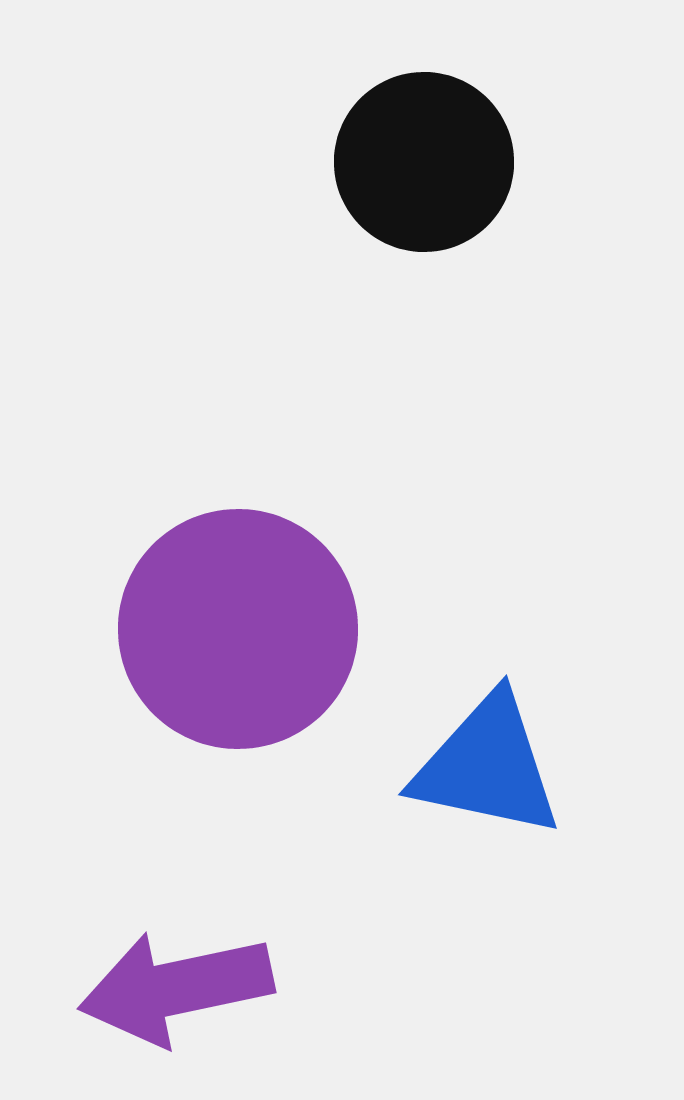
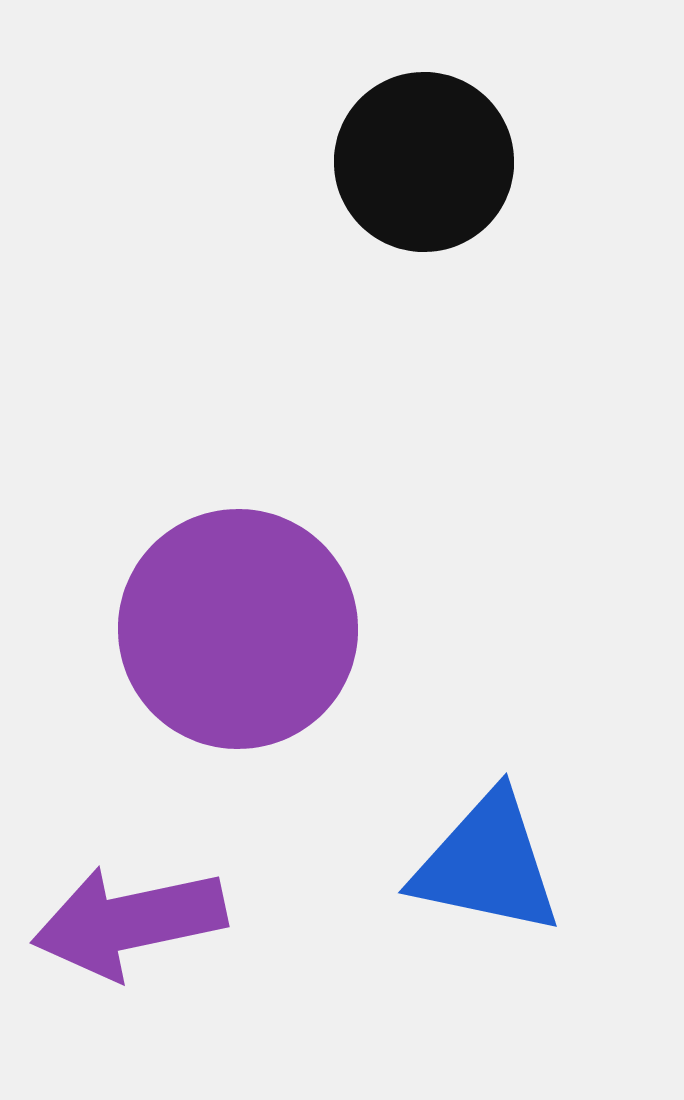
blue triangle: moved 98 px down
purple arrow: moved 47 px left, 66 px up
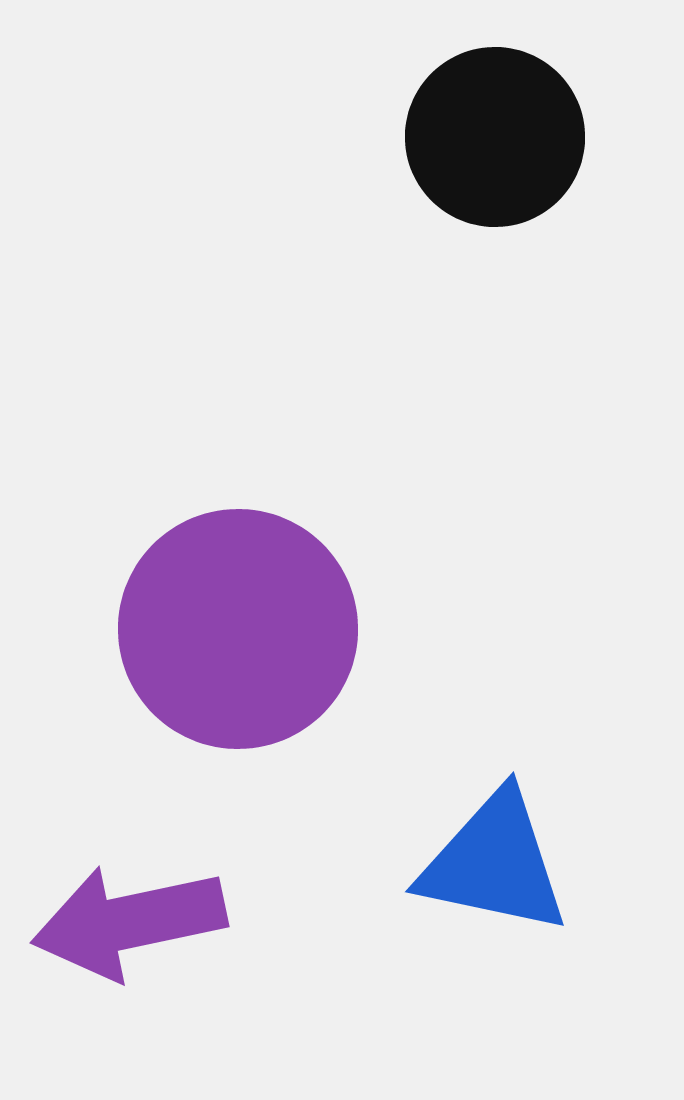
black circle: moved 71 px right, 25 px up
blue triangle: moved 7 px right, 1 px up
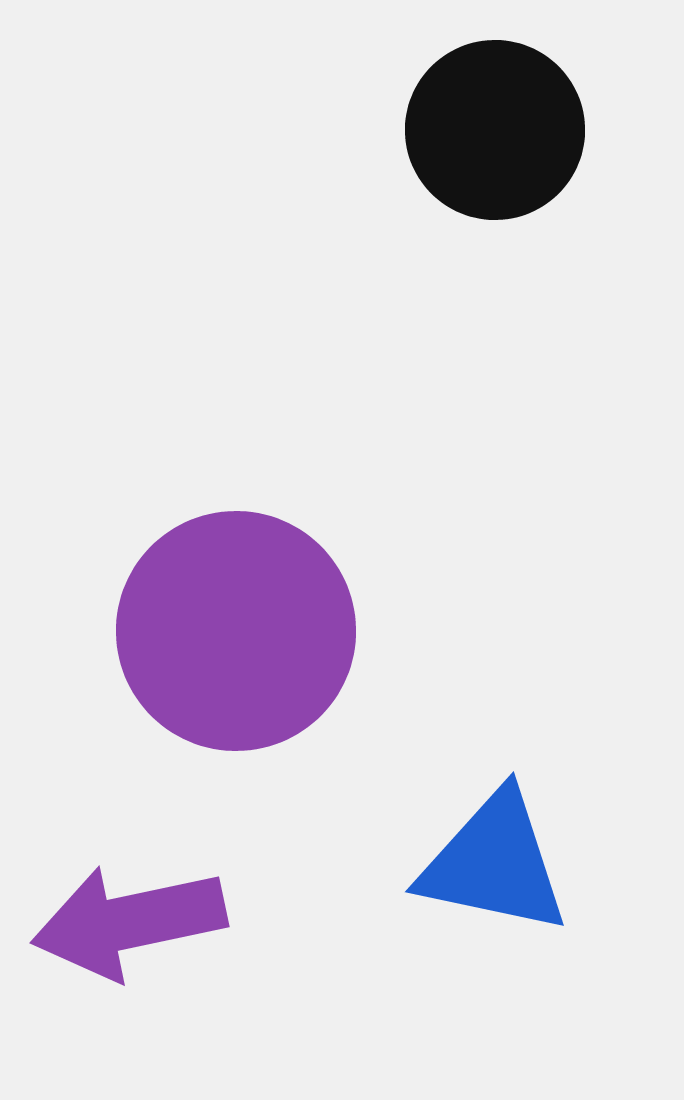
black circle: moved 7 px up
purple circle: moved 2 px left, 2 px down
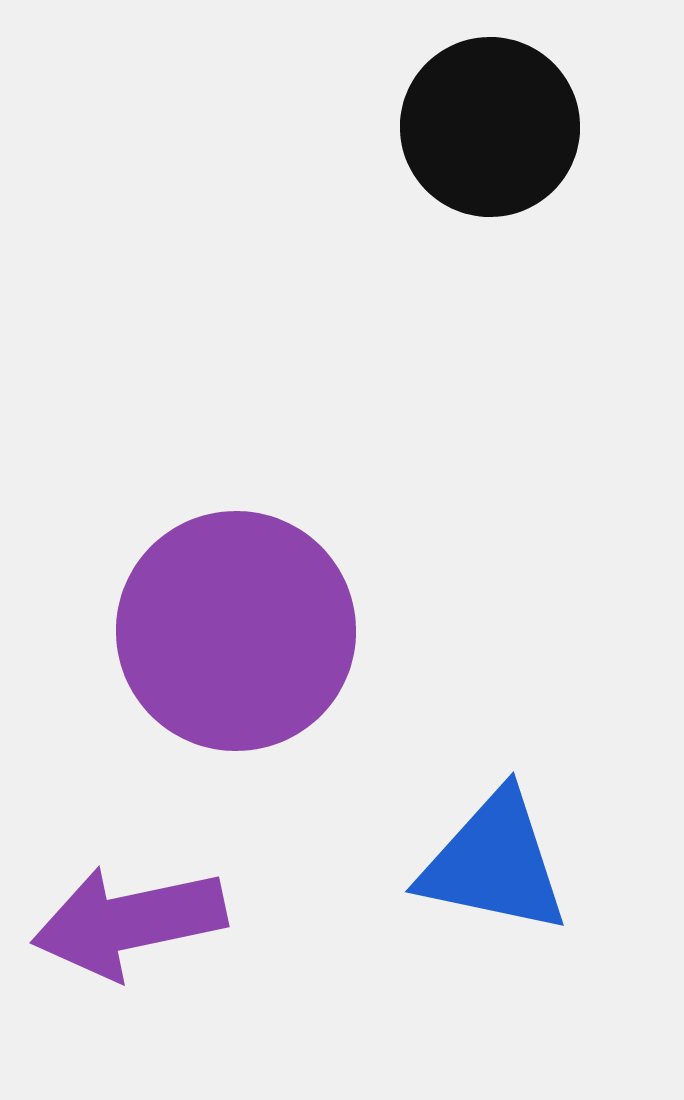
black circle: moved 5 px left, 3 px up
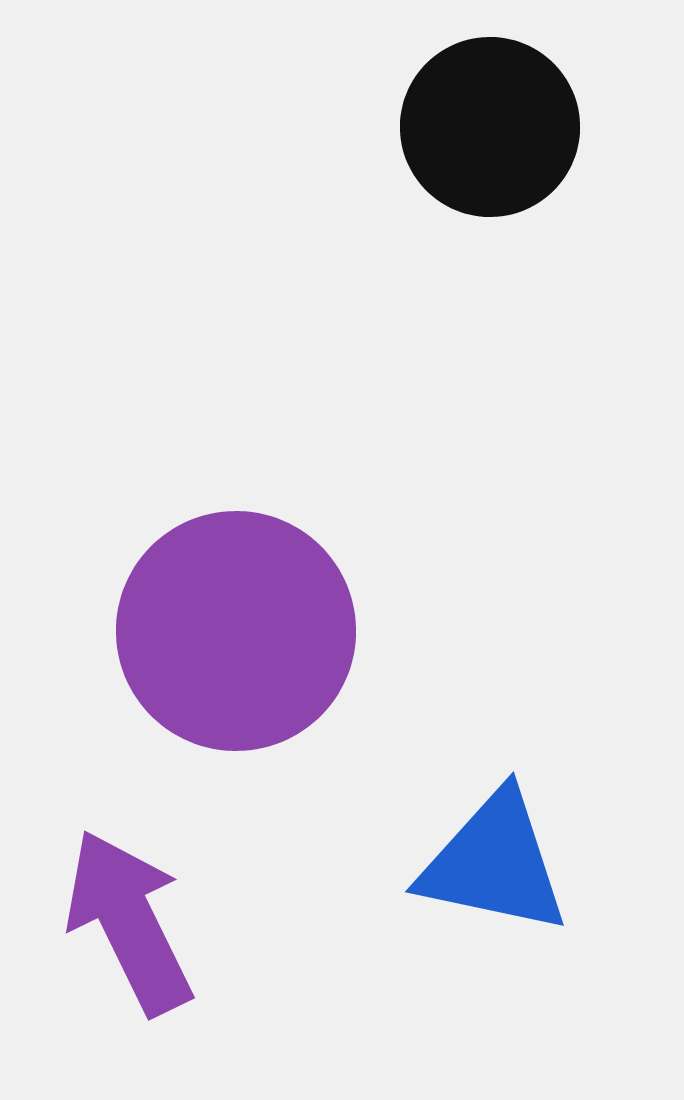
purple arrow: rotated 76 degrees clockwise
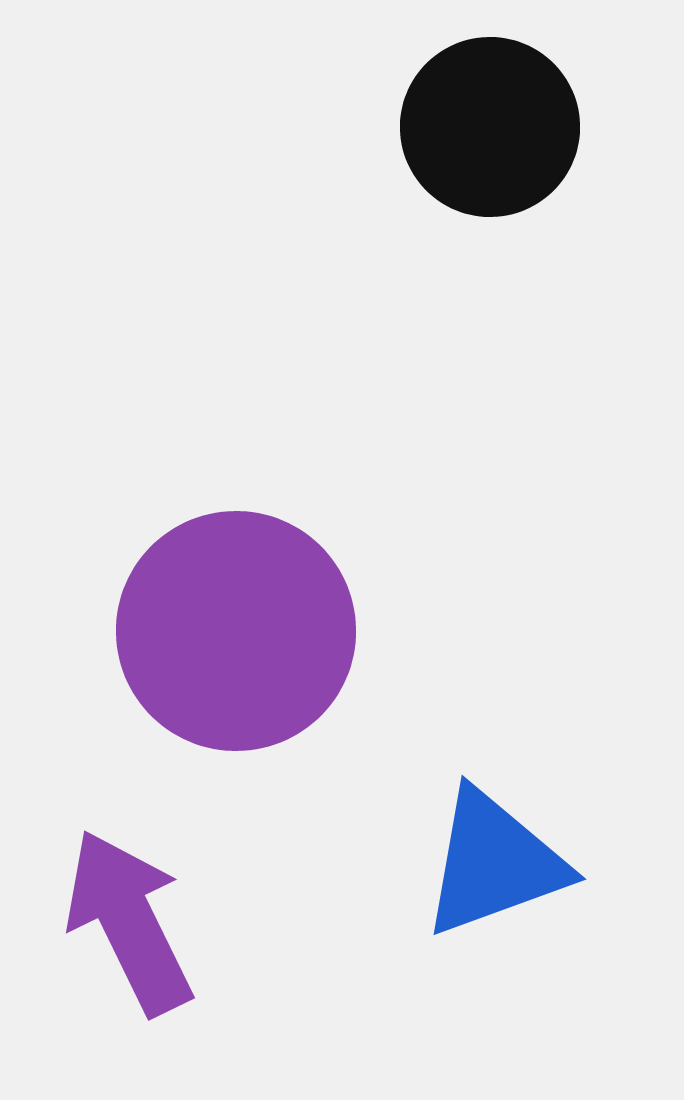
blue triangle: rotated 32 degrees counterclockwise
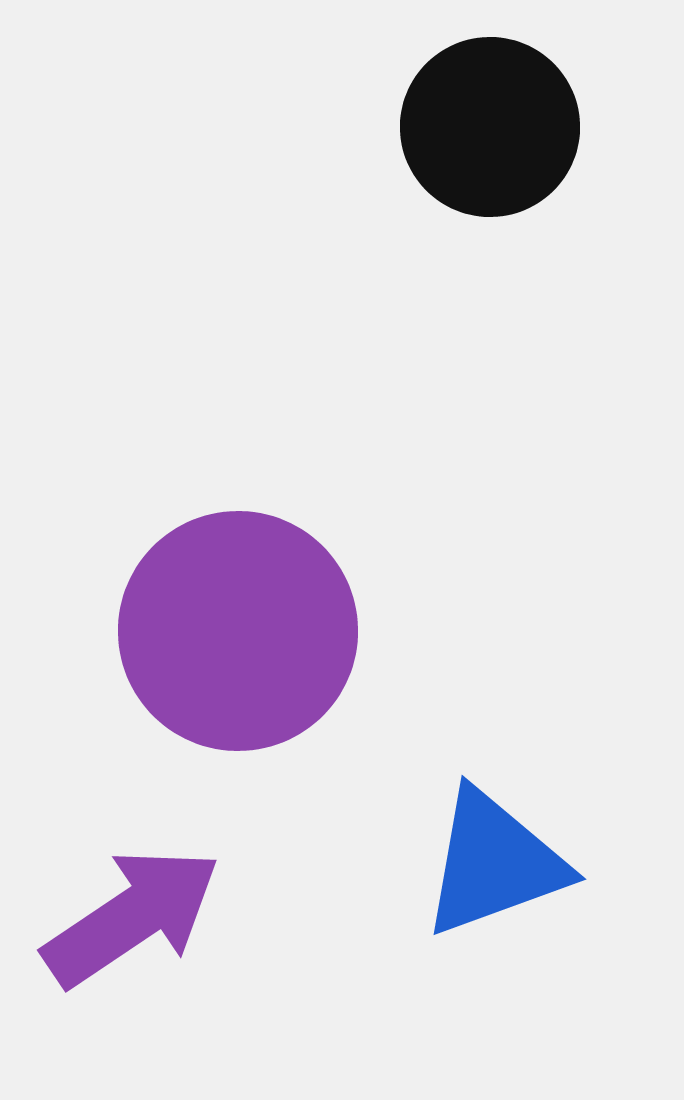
purple circle: moved 2 px right
purple arrow: moved 3 px right, 5 px up; rotated 82 degrees clockwise
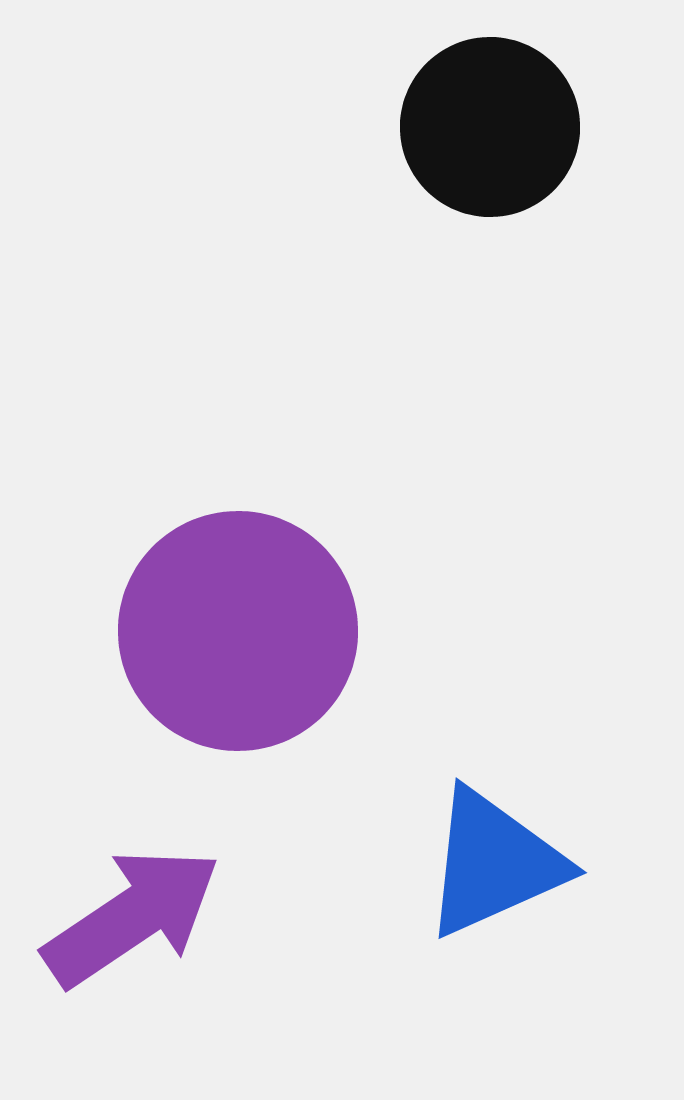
blue triangle: rotated 4 degrees counterclockwise
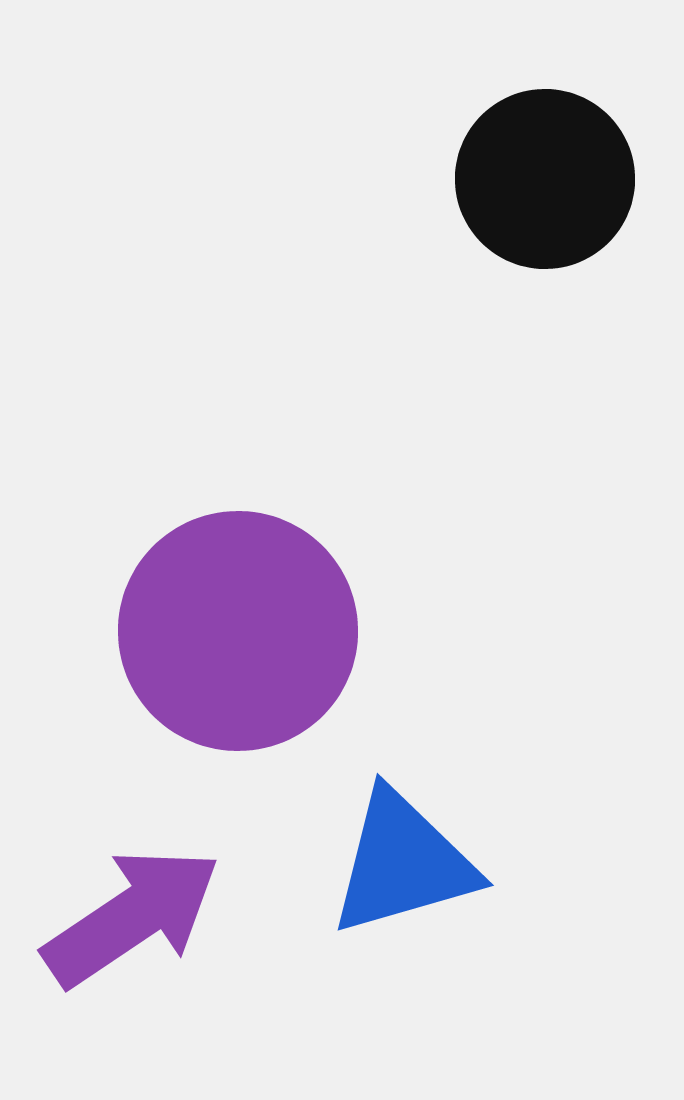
black circle: moved 55 px right, 52 px down
blue triangle: moved 91 px left; rotated 8 degrees clockwise
